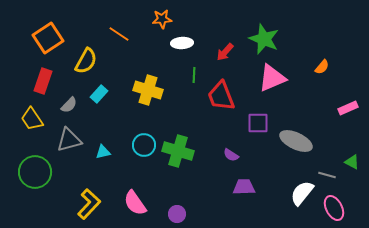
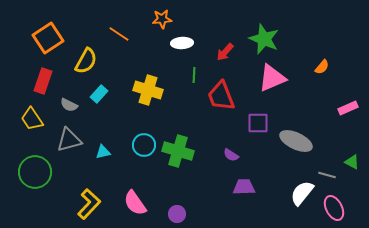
gray semicircle: rotated 72 degrees clockwise
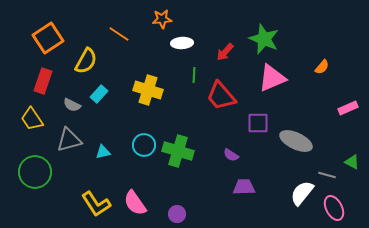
red trapezoid: rotated 20 degrees counterclockwise
gray semicircle: moved 3 px right
yellow L-shape: moved 7 px right; rotated 104 degrees clockwise
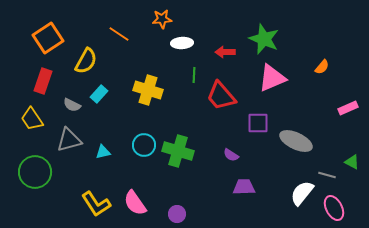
red arrow: rotated 48 degrees clockwise
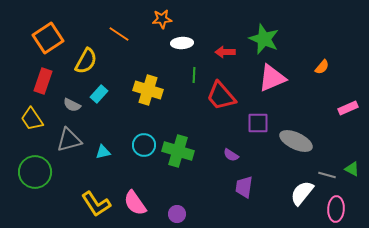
green triangle: moved 7 px down
purple trapezoid: rotated 80 degrees counterclockwise
pink ellipse: moved 2 px right, 1 px down; rotated 30 degrees clockwise
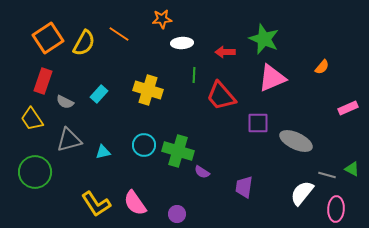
yellow semicircle: moved 2 px left, 18 px up
gray semicircle: moved 7 px left, 3 px up
purple semicircle: moved 29 px left, 17 px down
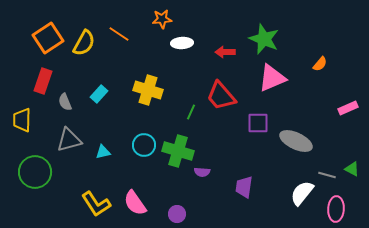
orange semicircle: moved 2 px left, 3 px up
green line: moved 3 px left, 37 px down; rotated 21 degrees clockwise
gray semicircle: rotated 42 degrees clockwise
yellow trapezoid: moved 10 px left, 1 px down; rotated 35 degrees clockwise
purple semicircle: rotated 28 degrees counterclockwise
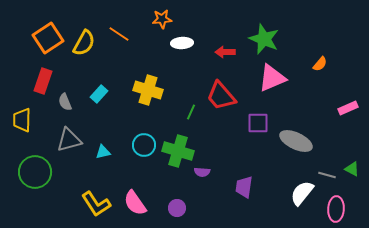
purple circle: moved 6 px up
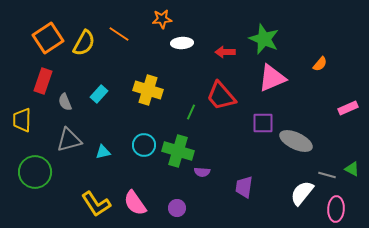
purple square: moved 5 px right
